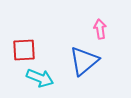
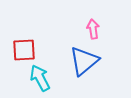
pink arrow: moved 7 px left
cyan arrow: rotated 140 degrees counterclockwise
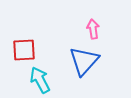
blue triangle: rotated 8 degrees counterclockwise
cyan arrow: moved 2 px down
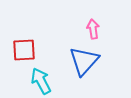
cyan arrow: moved 1 px right, 1 px down
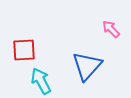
pink arrow: moved 18 px right; rotated 36 degrees counterclockwise
blue triangle: moved 3 px right, 5 px down
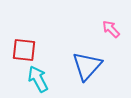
red square: rotated 10 degrees clockwise
cyan arrow: moved 3 px left, 2 px up
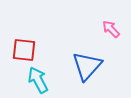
cyan arrow: moved 1 px down
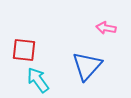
pink arrow: moved 5 px left, 1 px up; rotated 36 degrees counterclockwise
cyan arrow: rotated 8 degrees counterclockwise
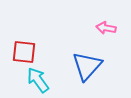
red square: moved 2 px down
